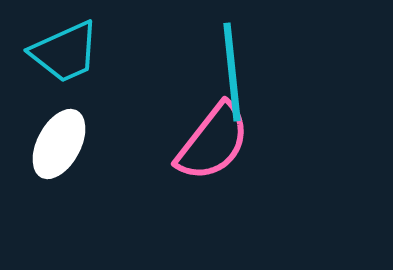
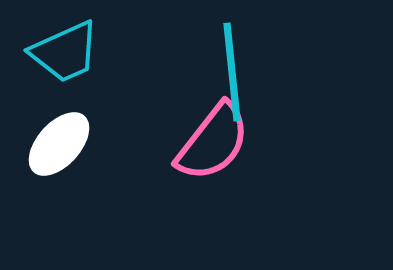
white ellipse: rotated 14 degrees clockwise
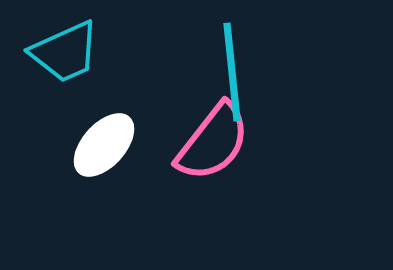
white ellipse: moved 45 px right, 1 px down
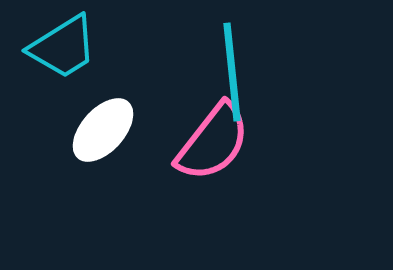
cyan trapezoid: moved 2 px left, 5 px up; rotated 8 degrees counterclockwise
white ellipse: moved 1 px left, 15 px up
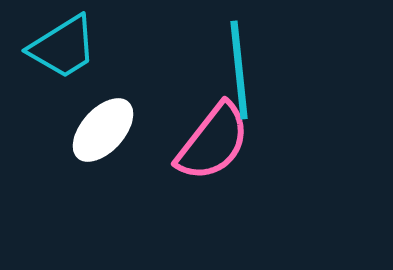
cyan line: moved 7 px right, 2 px up
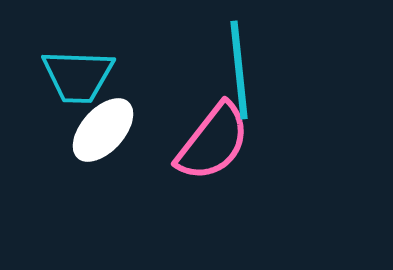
cyan trapezoid: moved 15 px right, 29 px down; rotated 34 degrees clockwise
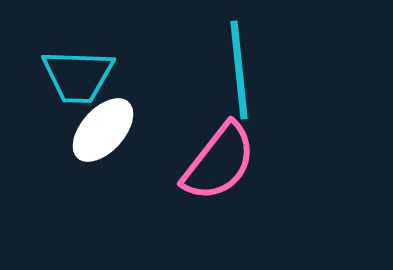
pink semicircle: moved 6 px right, 20 px down
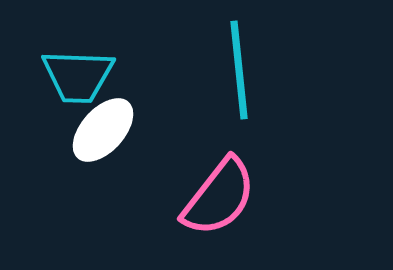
pink semicircle: moved 35 px down
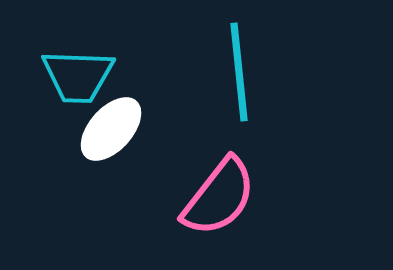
cyan line: moved 2 px down
white ellipse: moved 8 px right, 1 px up
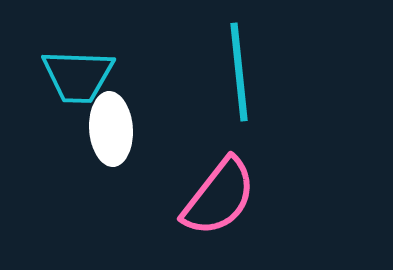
white ellipse: rotated 46 degrees counterclockwise
